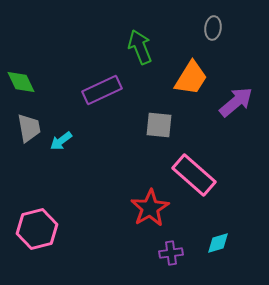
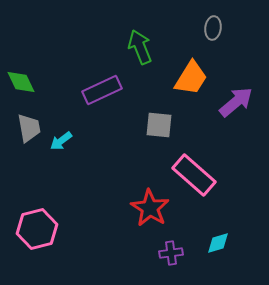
red star: rotated 9 degrees counterclockwise
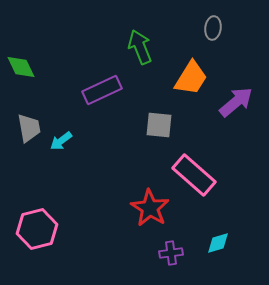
green diamond: moved 15 px up
